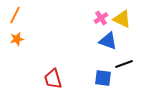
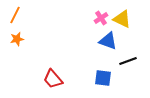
black line: moved 4 px right, 3 px up
red trapezoid: rotated 25 degrees counterclockwise
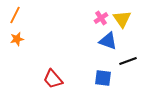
yellow triangle: rotated 30 degrees clockwise
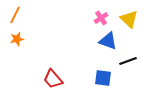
yellow triangle: moved 7 px right; rotated 12 degrees counterclockwise
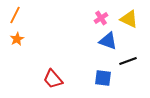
yellow triangle: rotated 18 degrees counterclockwise
orange star: rotated 16 degrees counterclockwise
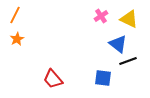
pink cross: moved 2 px up
blue triangle: moved 10 px right, 3 px down; rotated 18 degrees clockwise
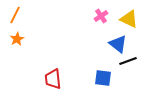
red trapezoid: rotated 35 degrees clockwise
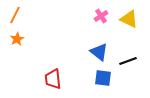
blue triangle: moved 19 px left, 8 px down
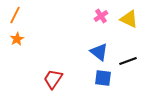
red trapezoid: rotated 40 degrees clockwise
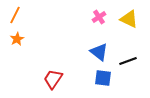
pink cross: moved 2 px left, 1 px down
